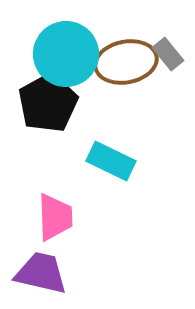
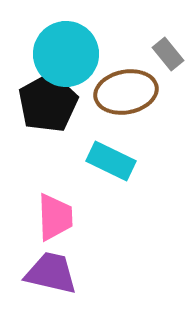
brown ellipse: moved 30 px down
purple trapezoid: moved 10 px right
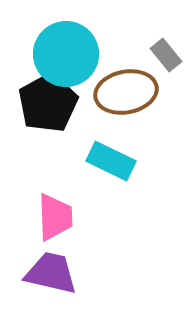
gray rectangle: moved 2 px left, 1 px down
